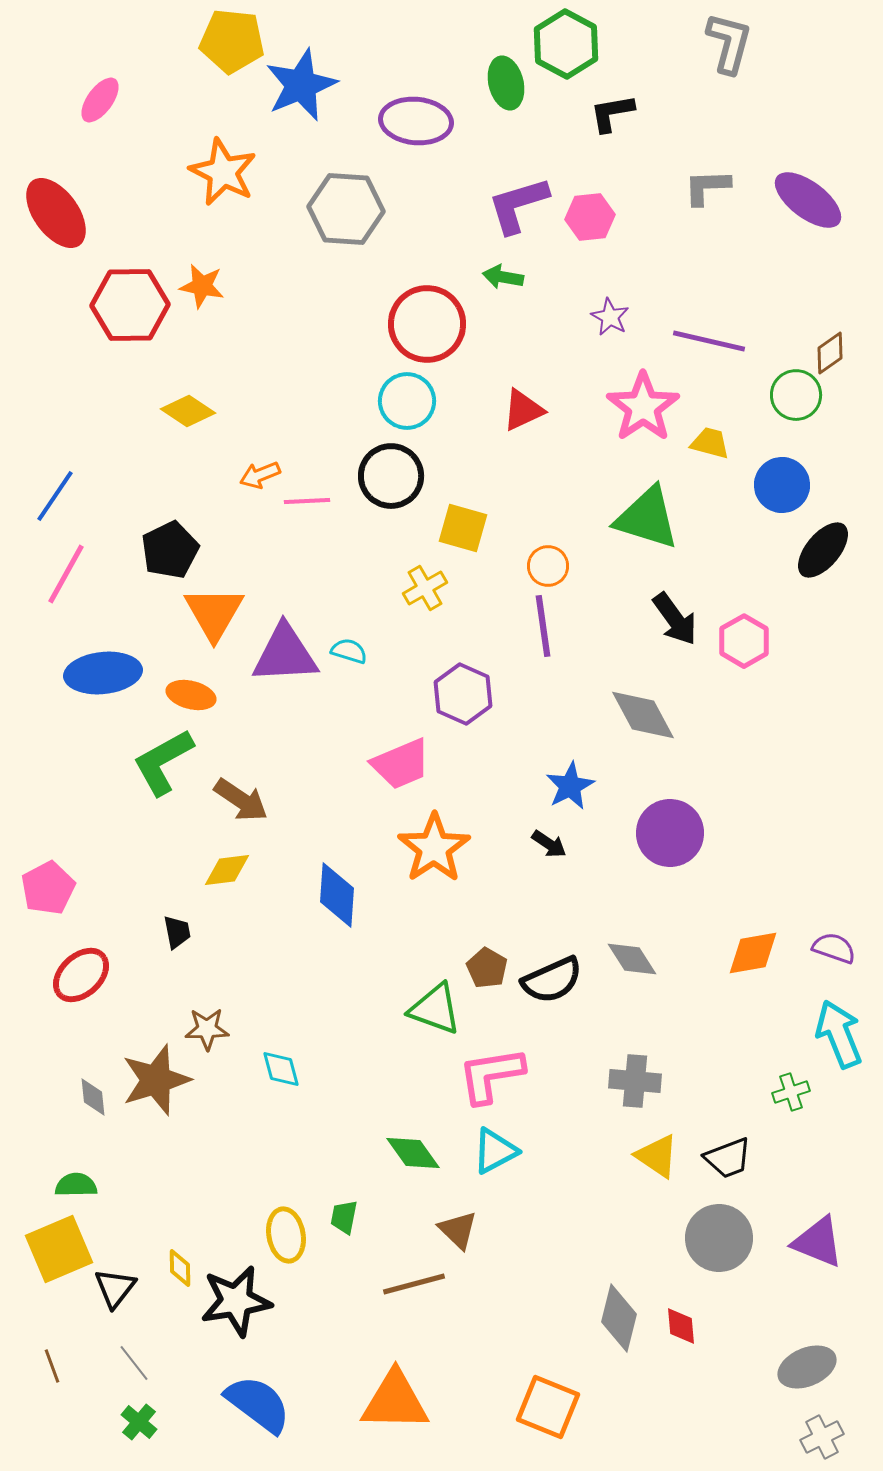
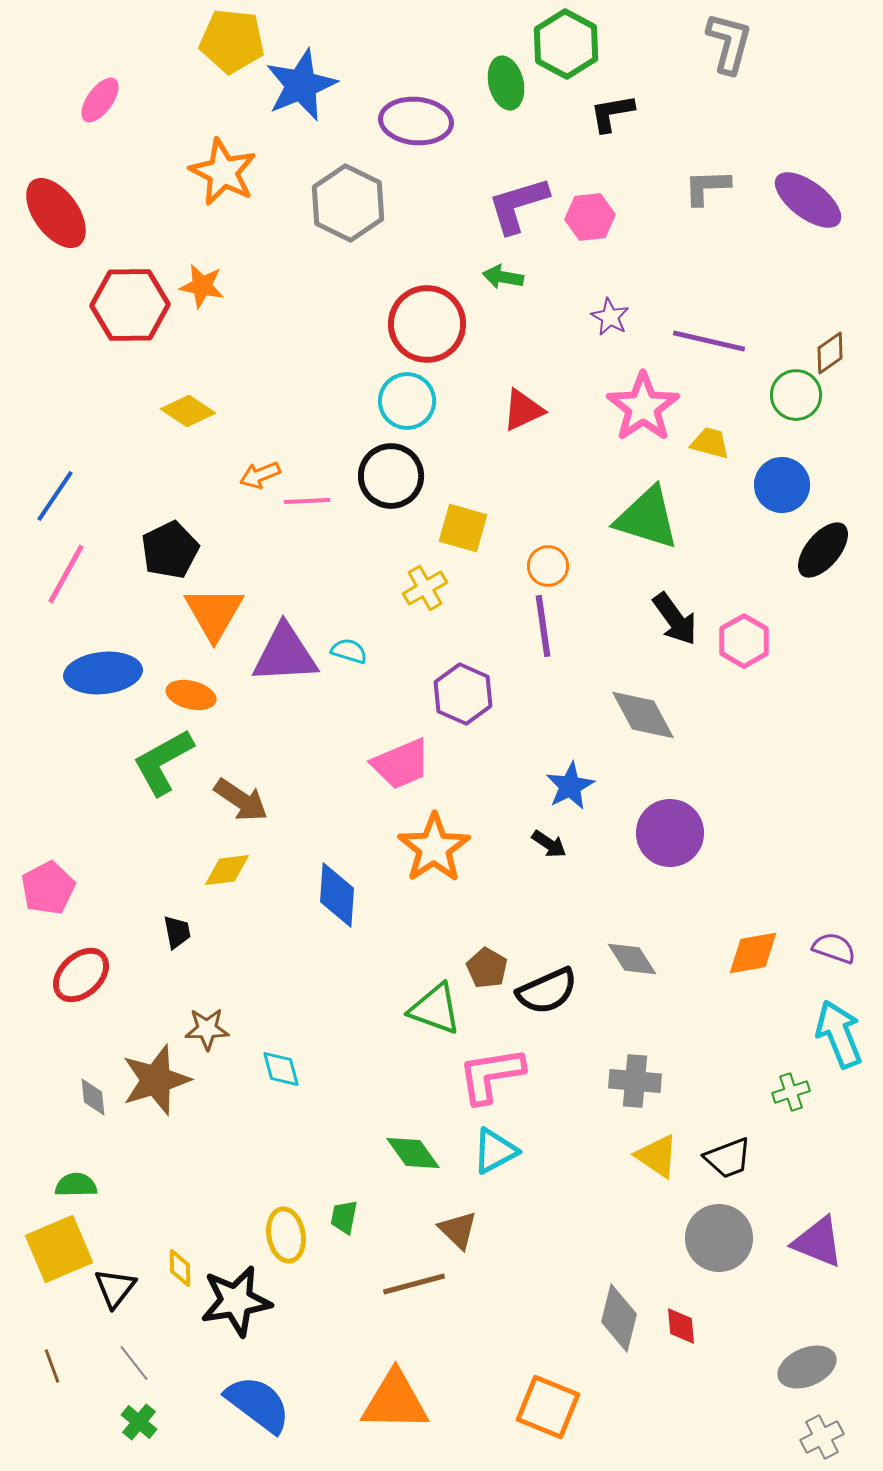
gray hexagon at (346, 209): moved 2 px right, 6 px up; rotated 22 degrees clockwise
black semicircle at (552, 980): moved 5 px left, 11 px down
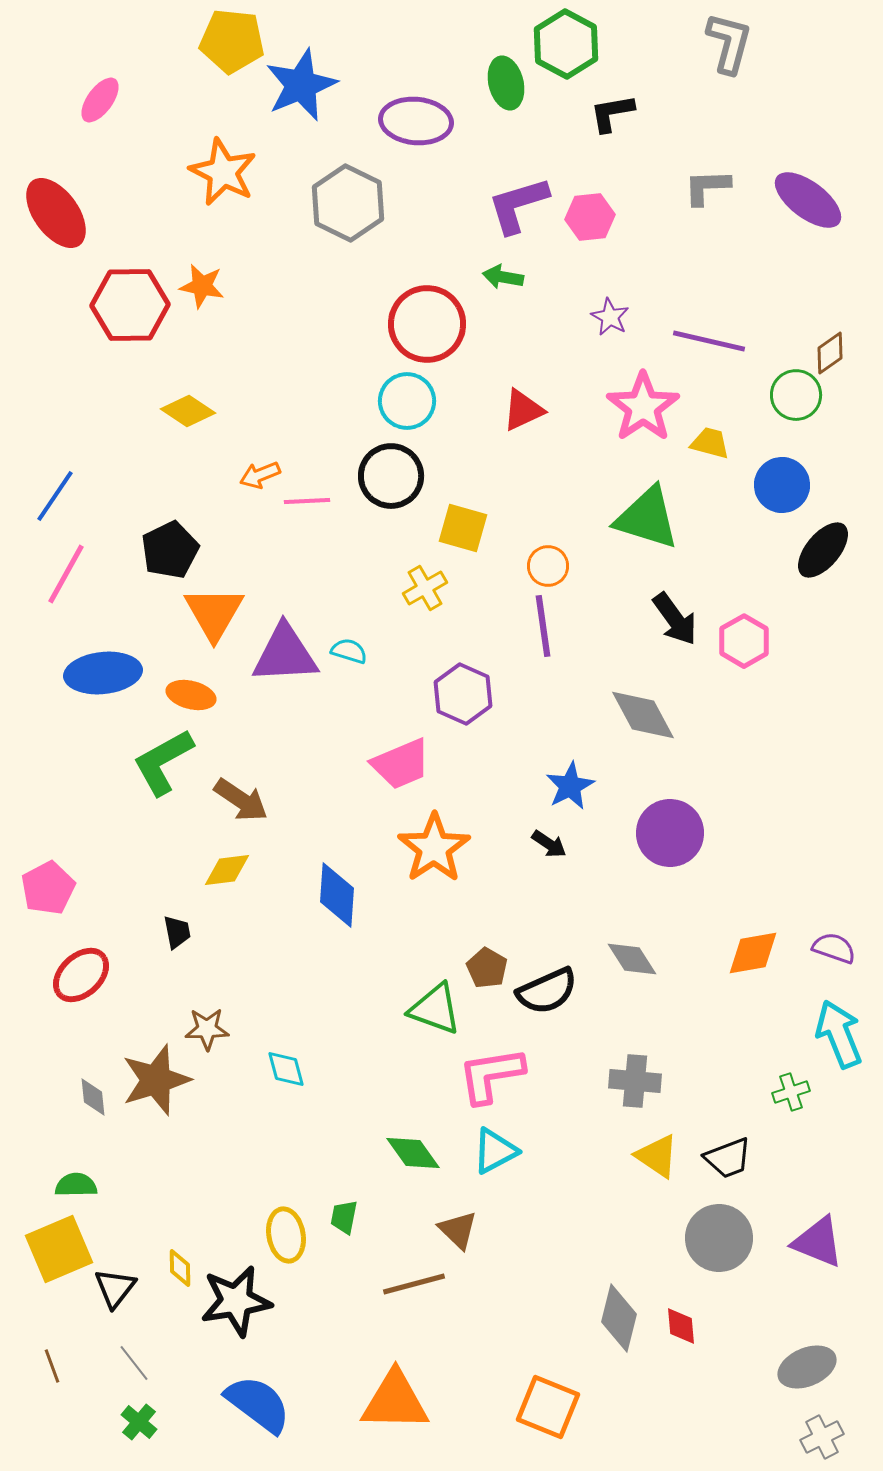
cyan diamond at (281, 1069): moved 5 px right
